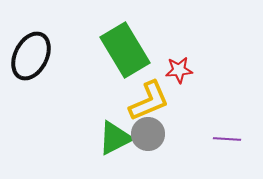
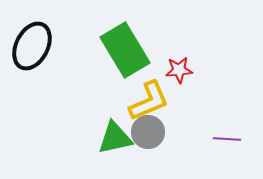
black ellipse: moved 1 px right, 10 px up
gray circle: moved 2 px up
green triangle: rotated 15 degrees clockwise
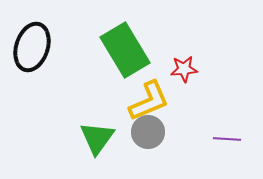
black ellipse: moved 1 px down; rotated 9 degrees counterclockwise
red star: moved 5 px right, 1 px up
green triangle: moved 18 px left; rotated 42 degrees counterclockwise
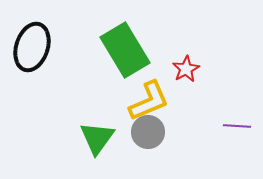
red star: moved 2 px right; rotated 24 degrees counterclockwise
purple line: moved 10 px right, 13 px up
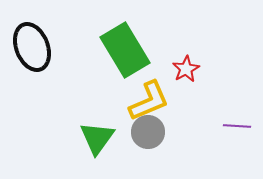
black ellipse: rotated 39 degrees counterclockwise
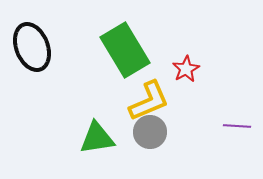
gray circle: moved 2 px right
green triangle: rotated 45 degrees clockwise
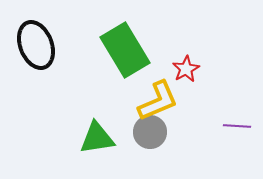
black ellipse: moved 4 px right, 2 px up
yellow L-shape: moved 9 px right
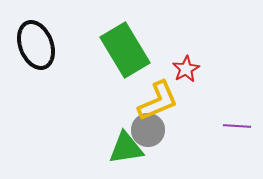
gray circle: moved 2 px left, 2 px up
green triangle: moved 29 px right, 10 px down
